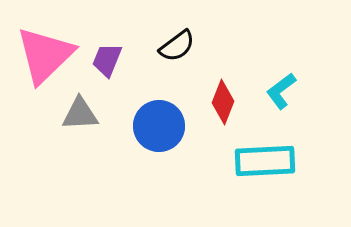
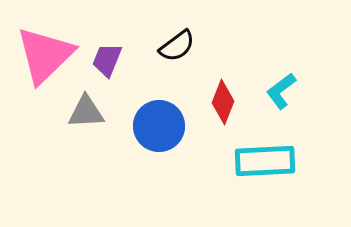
gray triangle: moved 6 px right, 2 px up
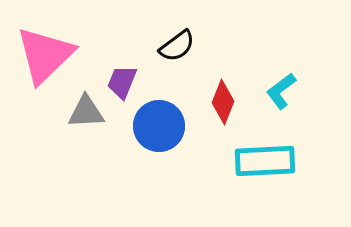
purple trapezoid: moved 15 px right, 22 px down
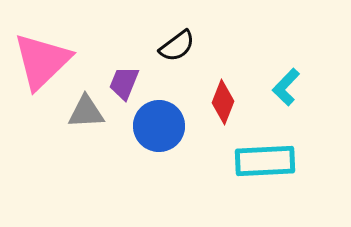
pink triangle: moved 3 px left, 6 px down
purple trapezoid: moved 2 px right, 1 px down
cyan L-shape: moved 5 px right, 4 px up; rotated 9 degrees counterclockwise
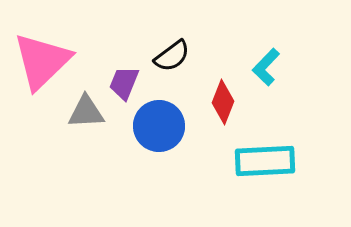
black semicircle: moved 5 px left, 10 px down
cyan L-shape: moved 20 px left, 20 px up
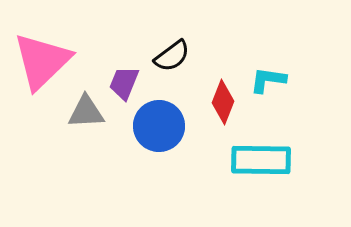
cyan L-shape: moved 2 px right, 13 px down; rotated 54 degrees clockwise
cyan rectangle: moved 4 px left, 1 px up; rotated 4 degrees clockwise
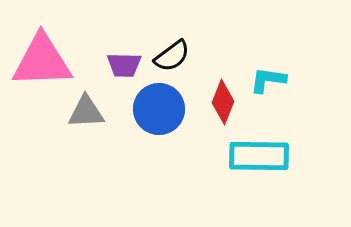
pink triangle: rotated 42 degrees clockwise
purple trapezoid: moved 18 px up; rotated 111 degrees counterclockwise
blue circle: moved 17 px up
cyan rectangle: moved 2 px left, 4 px up
